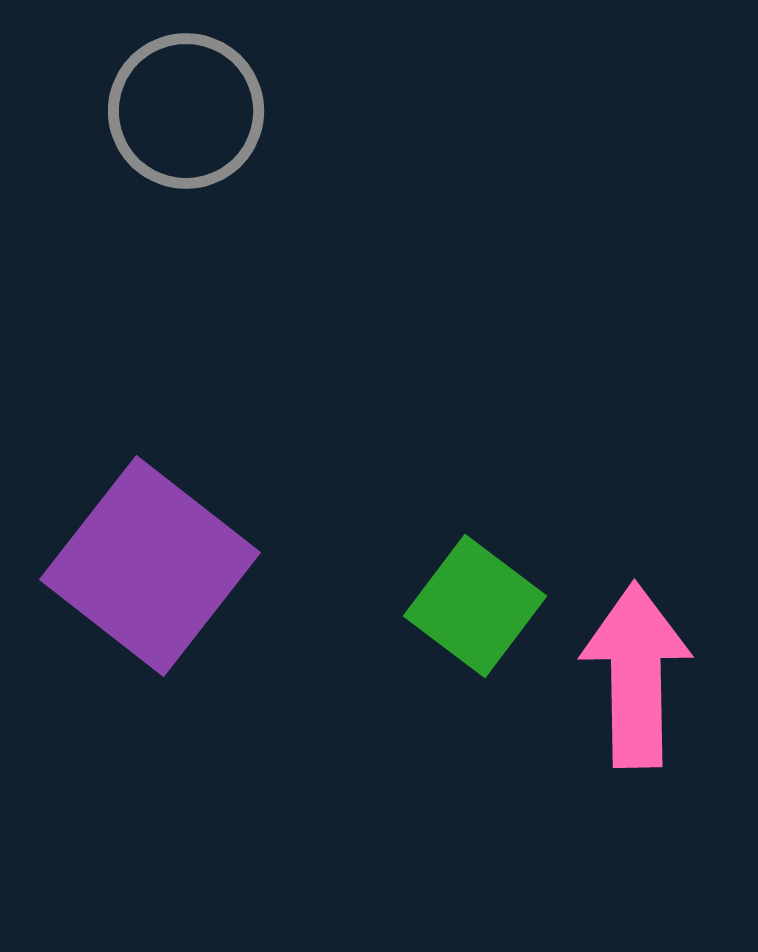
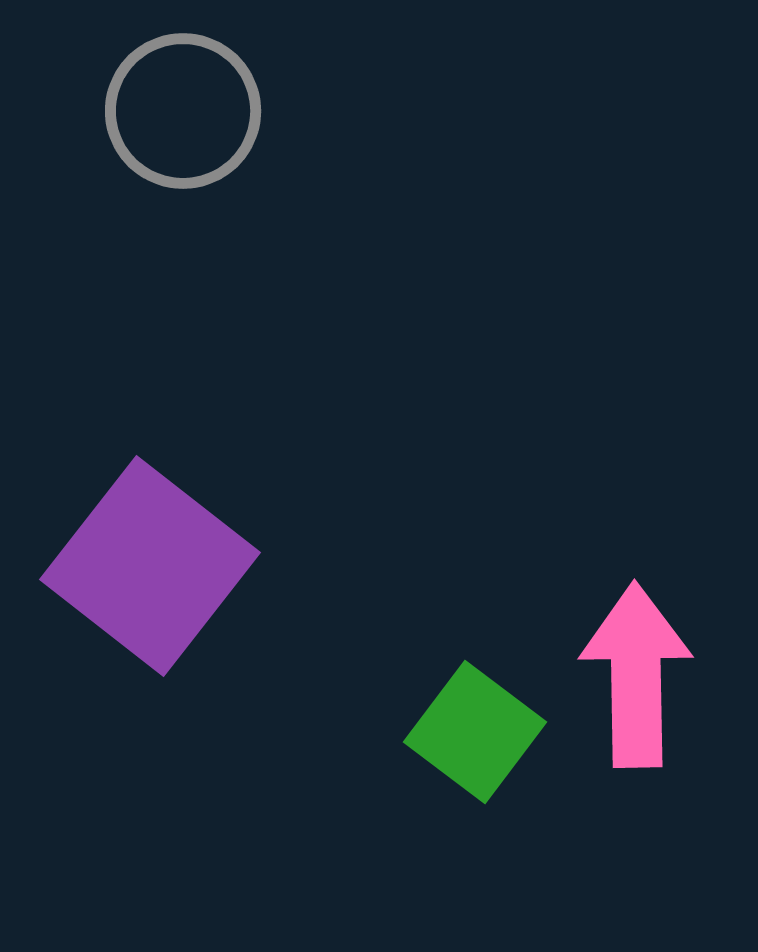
gray circle: moved 3 px left
green square: moved 126 px down
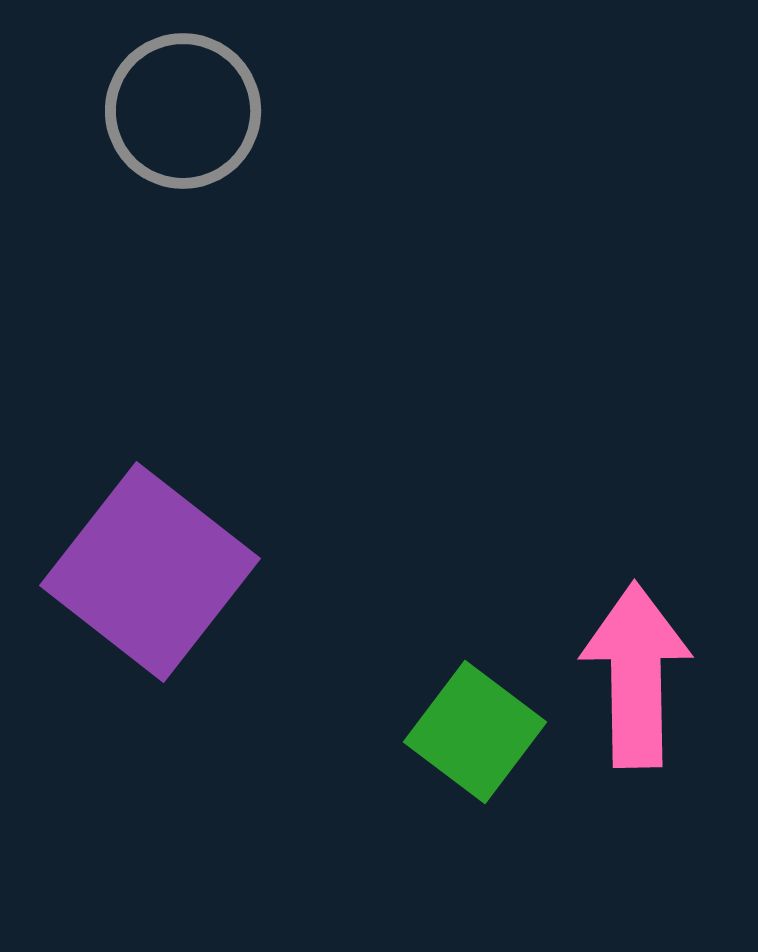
purple square: moved 6 px down
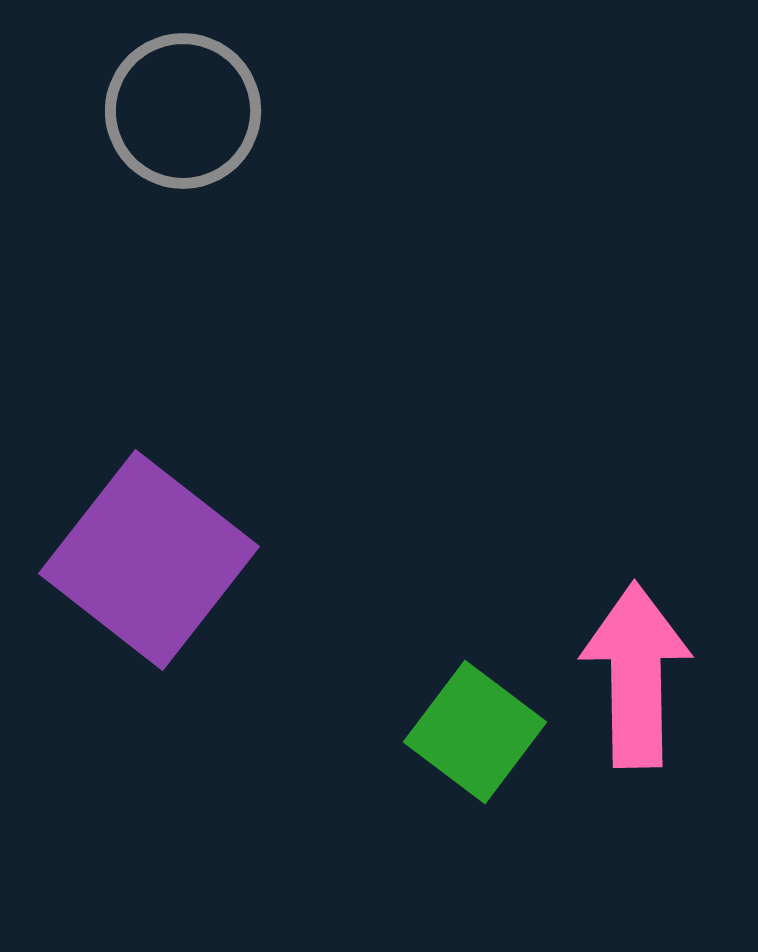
purple square: moved 1 px left, 12 px up
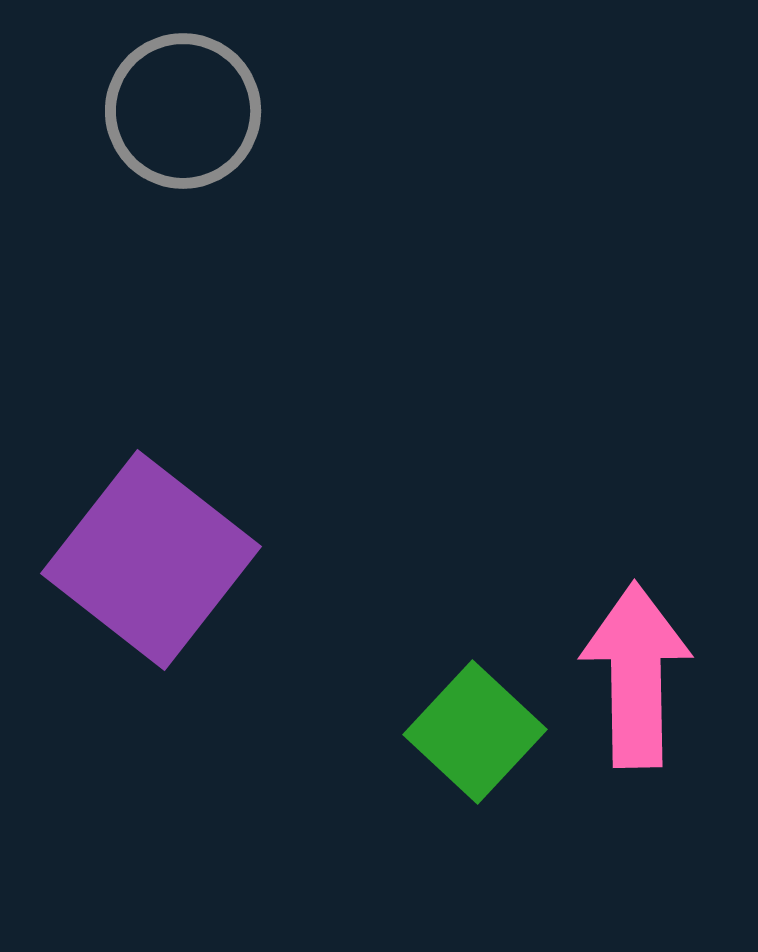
purple square: moved 2 px right
green square: rotated 6 degrees clockwise
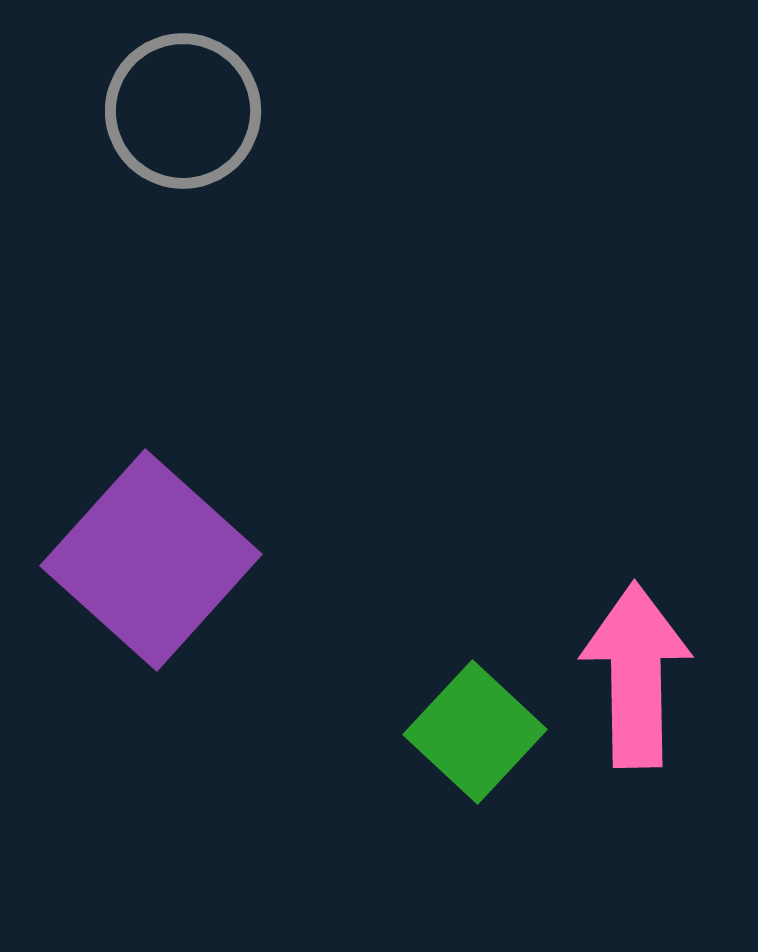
purple square: rotated 4 degrees clockwise
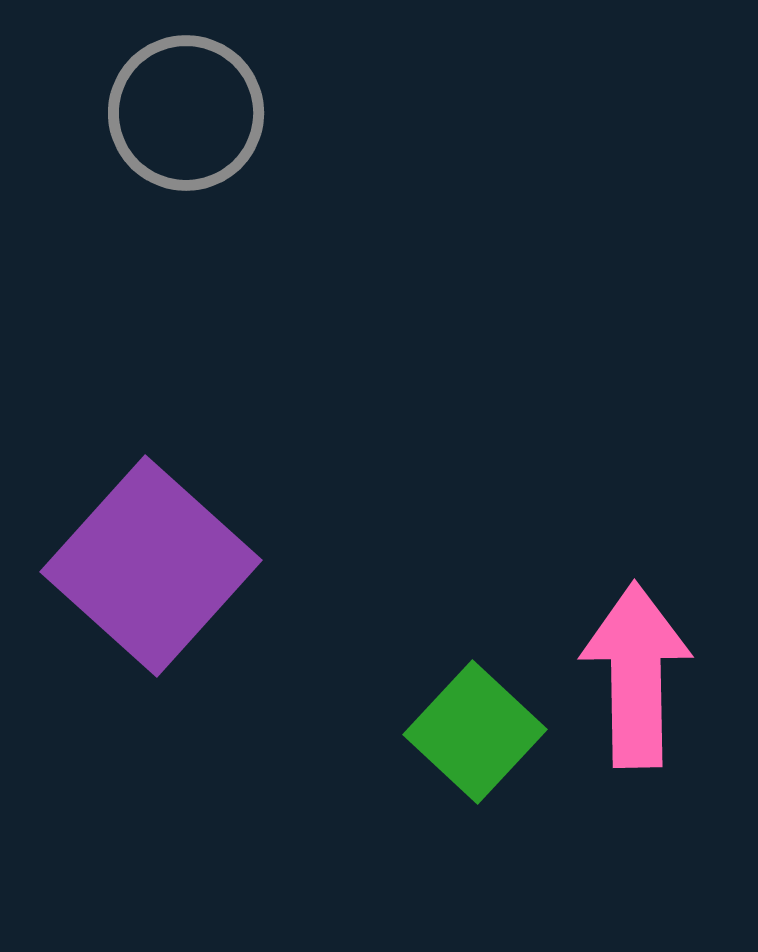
gray circle: moved 3 px right, 2 px down
purple square: moved 6 px down
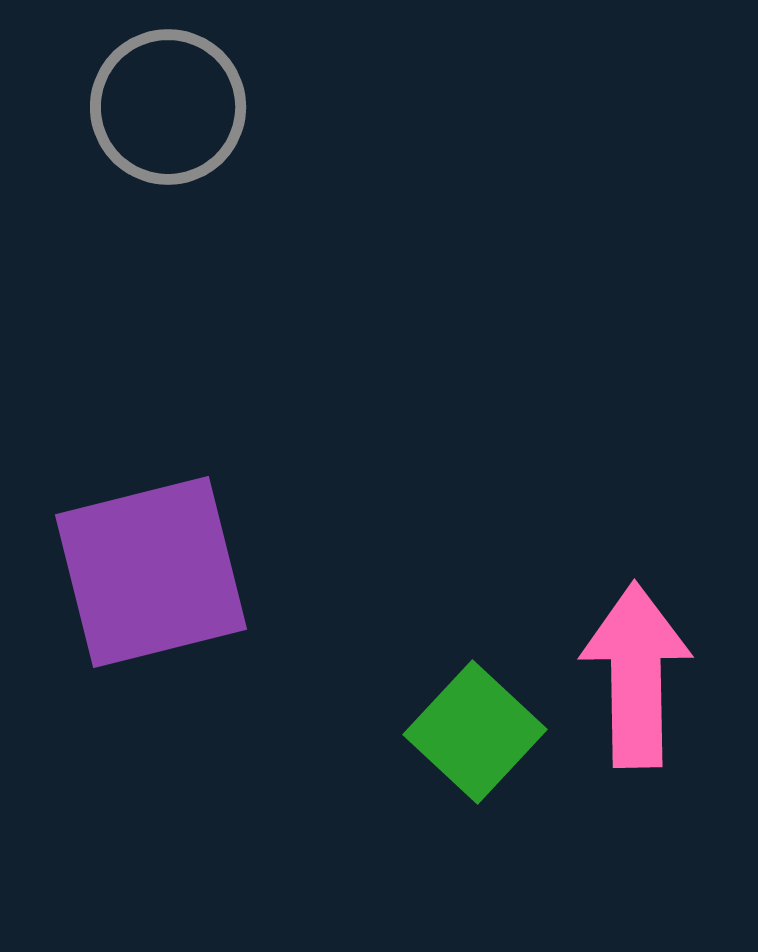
gray circle: moved 18 px left, 6 px up
purple square: moved 6 px down; rotated 34 degrees clockwise
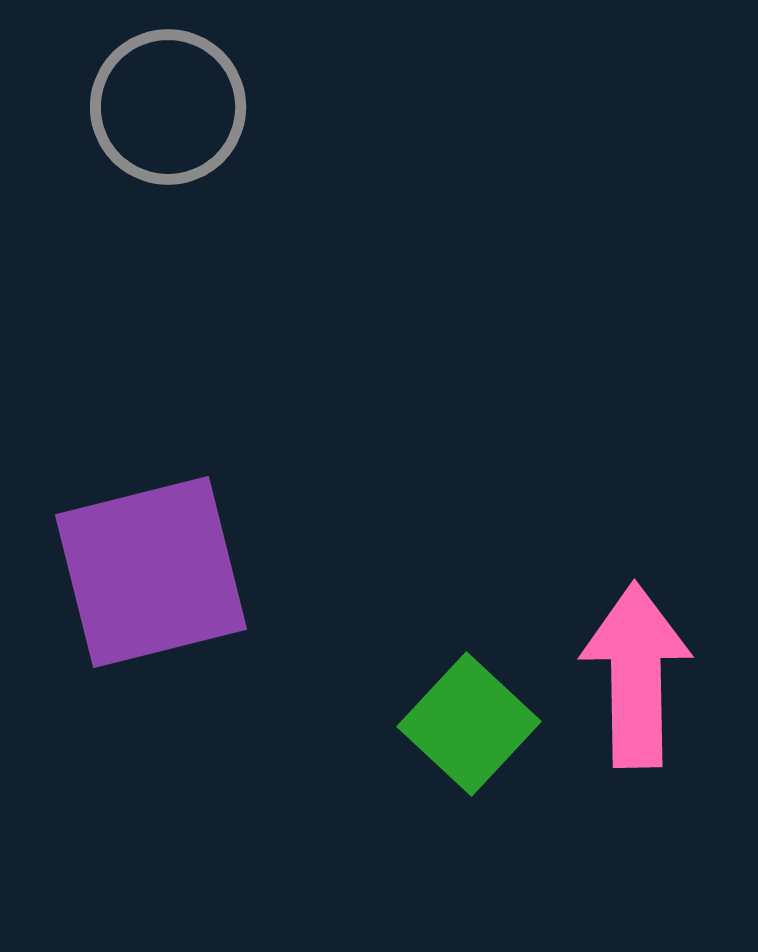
green square: moved 6 px left, 8 px up
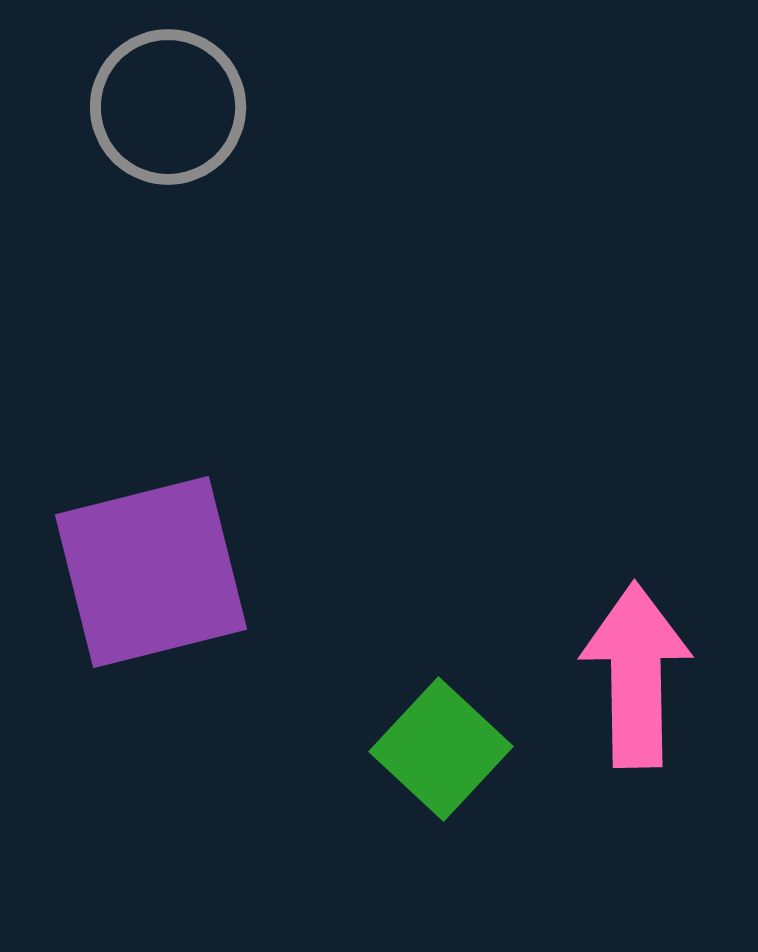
green square: moved 28 px left, 25 px down
